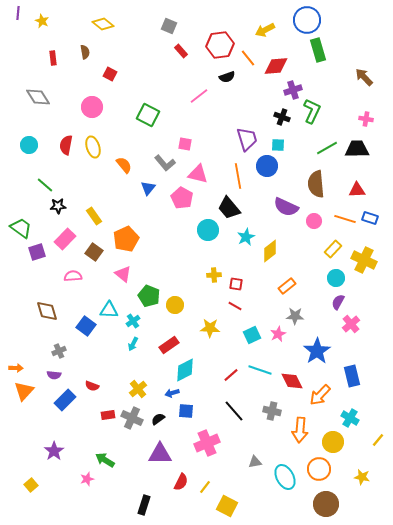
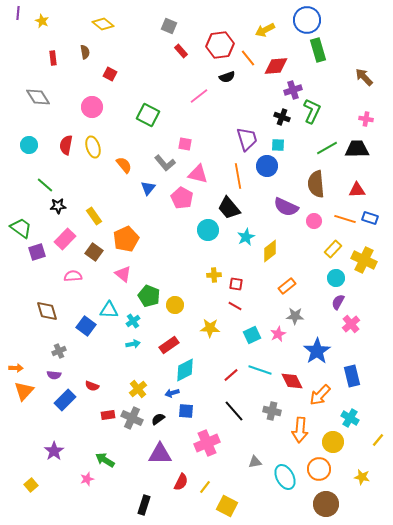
cyan arrow at (133, 344): rotated 128 degrees counterclockwise
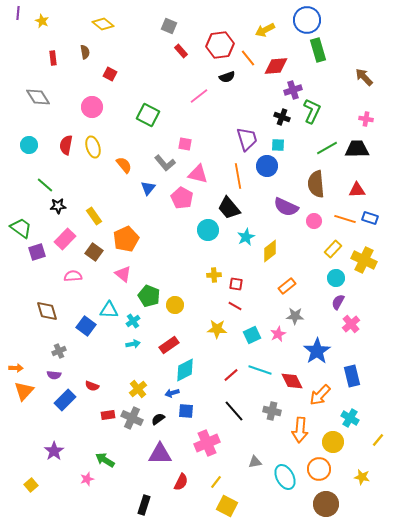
yellow star at (210, 328): moved 7 px right, 1 px down
yellow line at (205, 487): moved 11 px right, 5 px up
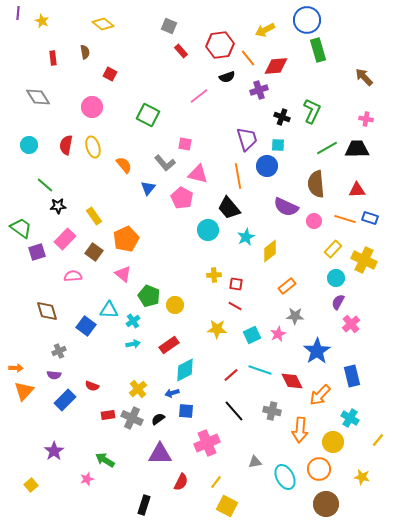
purple cross at (293, 90): moved 34 px left
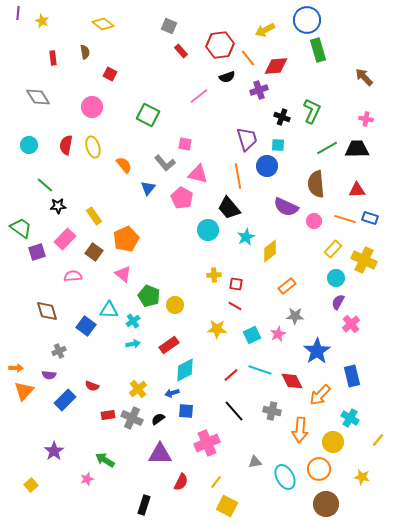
purple semicircle at (54, 375): moved 5 px left
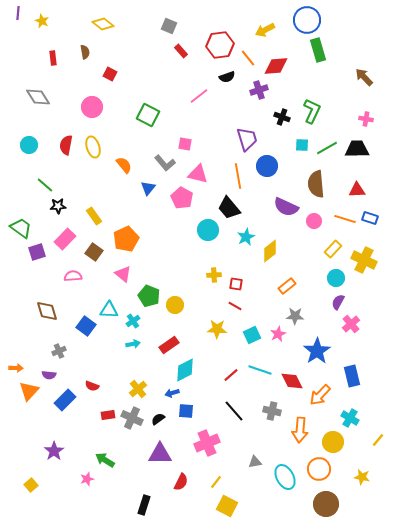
cyan square at (278, 145): moved 24 px right
orange triangle at (24, 391): moved 5 px right
